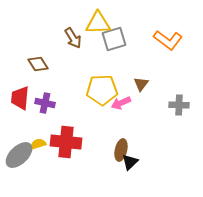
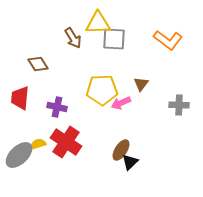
gray square: rotated 20 degrees clockwise
purple cross: moved 12 px right, 4 px down
red cross: rotated 28 degrees clockwise
brown ellipse: rotated 20 degrees clockwise
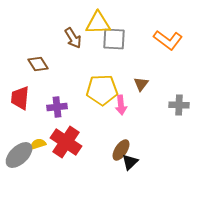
pink arrow: moved 2 px down; rotated 72 degrees counterclockwise
purple cross: rotated 18 degrees counterclockwise
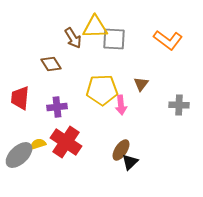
yellow triangle: moved 3 px left, 4 px down
brown diamond: moved 13 px right
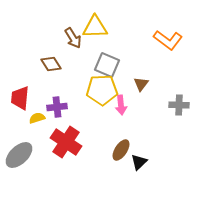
gray square: moved 7 px left, 26 px down; rotated 20 degrees clockwise
yellow semicircle: moved 1 px left, 26 px up
black triangle: moved 9 px right
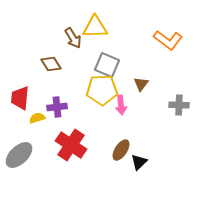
red cross: moved 5 px right, 3 px down
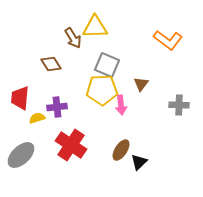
gray ellipse: moved 2 px right
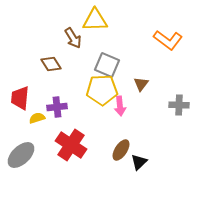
yellow triangle: moved 7 px up
pink arrow: moved 1 px left, 1 px down
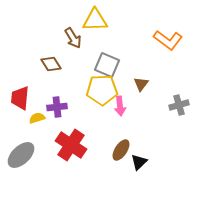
gray cross: rotated 18 degrees counterclockwise
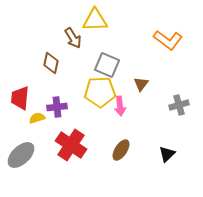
brown diamond: moved 1 px up; rotated 45 degrees clockwise
yellow pentagon: moved 2 px left, 2 px down
black triangle: moved 28 px right, 8 px up
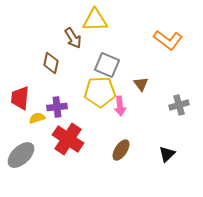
brown triangle: rotated 14 degrees counterclockwise
red cross: moved 3 px left, 6 px up
